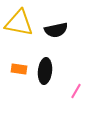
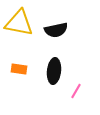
black ellipse: moved 9 px right
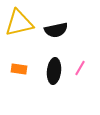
yellow triangle: rotated 24 degrees counterclockwise
pink line: moved 4 px right, 23 px up
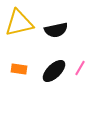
black ellipse: rotated 40 degrees clockwise
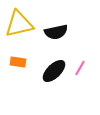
yellow triangle: moved 1 px down
black semicircle: moved 2 px down
orange rectangle: moved 1 px left, 7 px up
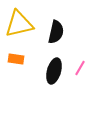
black semicircle: rotated 65 degrees counterclockwise
orange rectangle: moved 2 px left, 3 px up
black ellipse: rotated 30 degrees counterclockwise
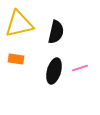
pink line: rotated 42 degrees clockwise
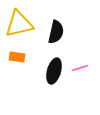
orange rectangle: moved 1 px right, 2 px up
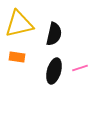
black semicircle: moved 2 px left, 2 px down
